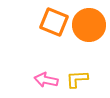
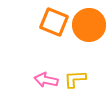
yellow L-shape: moved 2 px left
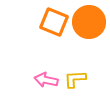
orange circle: moved 3 px up
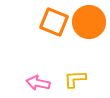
pink arrow: moved 8 px left, 3 px down
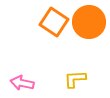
orange square: rotated 12 degrees clockwise
pink arrow: moved 16 px left
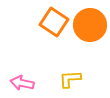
orange circle: moved 1 px right, 3 px down
yellow L-shape: moved 5 px left
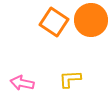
orange circle: moved 1 px right, 5 px up
